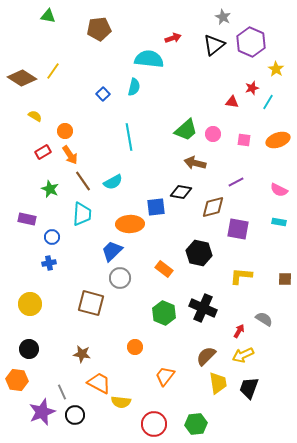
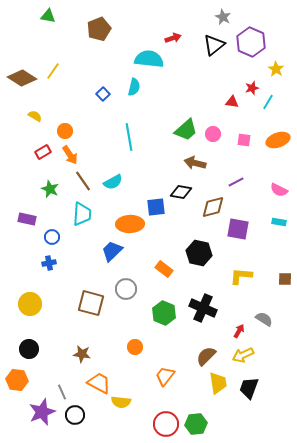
brown pentagon at (99, 29): rotated 15 degrees counterclockwise
gray circle at (120, 278): moved 6 px right, 11 px down
red circle at (154, 424): moved 12 px right
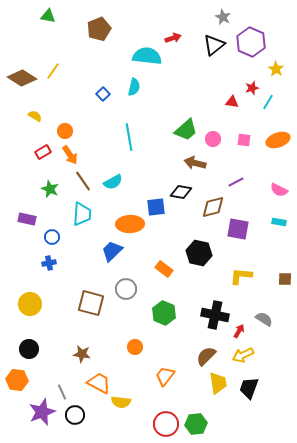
cyan semicircle at (149, 59): moved 2 px left, 3 px up
pink circle at (213, 134): moved 5 px down
black cross at (203, 308): moved 12 px right, 7 px down; rotated 12 degrees counterclockwise
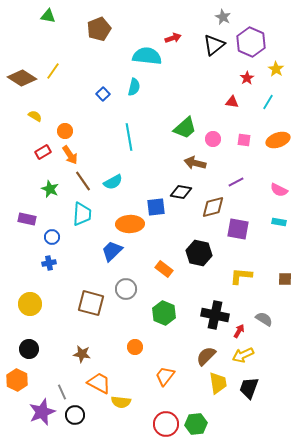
red star at (252, 88): moved 5 px left, 10 px up; rotated 16 degrees counterclockwise
green trapezoid at (186, 130): moved 1 px left, 2 px up
orange hexagon at (17, 380): rotated 20 degrees clockwise
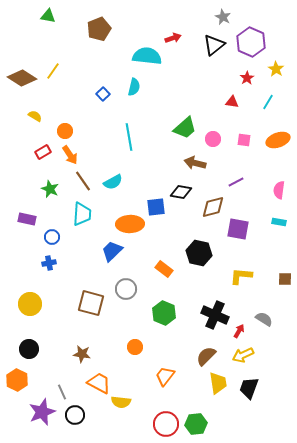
pink semicircle at (279, 190): rotated 72 degrees clockwise
black cross at (215, 315): rotated 12 degrees clockwise
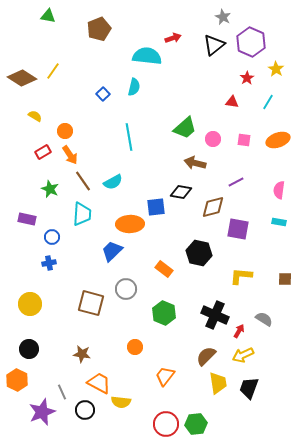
black circle at (75, 415): moved 10 px right, 5 px up
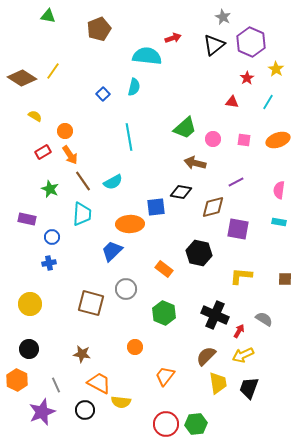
gray line at (62, 392): moved 6 px left, 7 px up
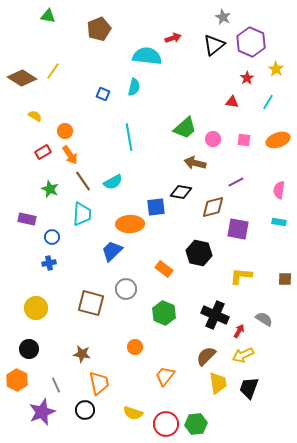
blue square at (103, 94): rotated 24 degrees counterclockwise
yellow circle at (30, 304): moved 6 px right, 4 px down
orange trapezoid at (99, 383): rotated 50 degrees clockwise
yellow semicircle at (121, 402): moved 12 px right, 11 px down; rotated 12 degrees clockwise
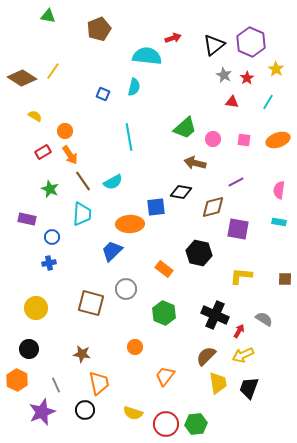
gray star at (223, 17): moved 1 px right, 58 px down
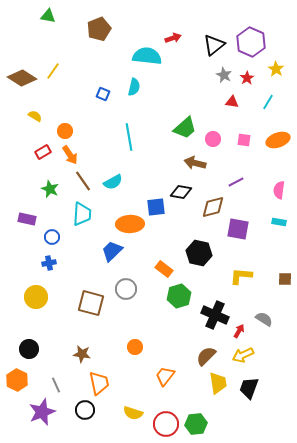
yellow circle at (36, 308): moved 11 px up
green hexagon at (164, 313): moved 15 px right, 17 px up; rotated 20 degrees clockwise
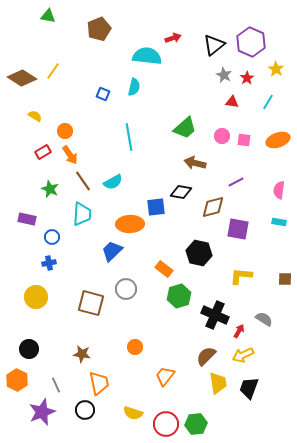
pink circle at (213, 139): moved 9 px right, 3 px up
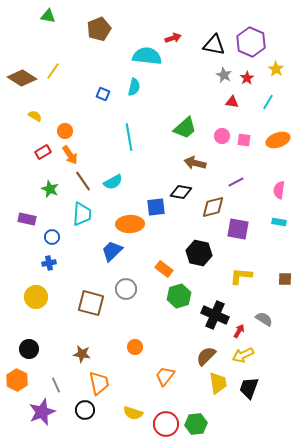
black triangle at (214, 45): rotated 50 degrees clockwise
